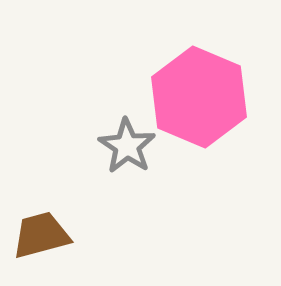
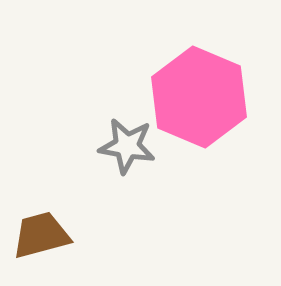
gray star: rotated 24 degrees counterclockwise
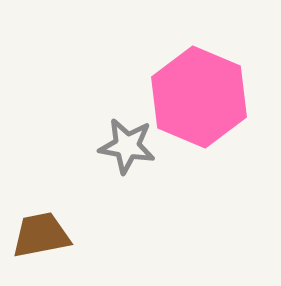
brown trapezoid: rotated 4 degrees clockwise
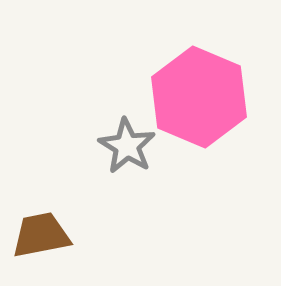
gray star: rotated 22 degrees clockwise
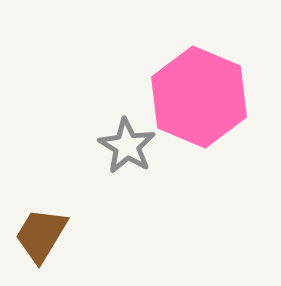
brown trapezoid: rotated 48 degrees counterclockwise
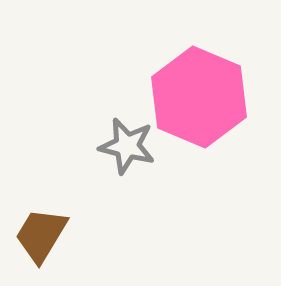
gray star: rotated 18 degrees counterclockwise
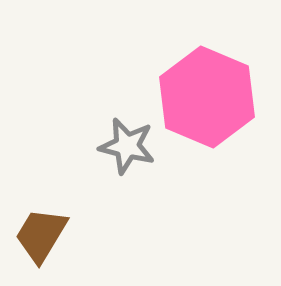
pink hexagon: moved 8 px right
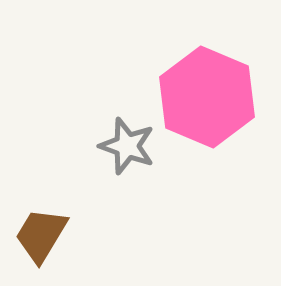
gray star: rotated 6 degrees clockwise
